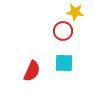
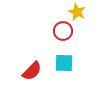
yellow star: moved 2 px right; rotated 18 degrees clockwise
red semicircle: rotated 20 degrees clockwise
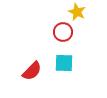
red circle: moved 1 px down
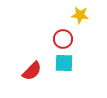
yellow star: moved 3 px right, 3 px down; rotated 18 degrees counterclockwise
red circle: moved 7 px down
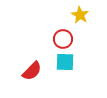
yellow star: rotated 24 degrees clockwise
cyan square: moved 1 px right, 1 px up
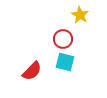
cyan square: rotated 12 degrees clockwise
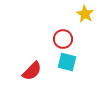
yellow star: moved 5 px right, 1 px up
cyan square: moved 2 px right
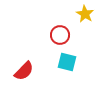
red circle: moved 3 px left, 4 px up
red semicircle: moved 8 px left
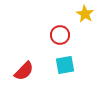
cyan square: moved 2 px left, 3 px down; rotated 24 degrees counterclockwise
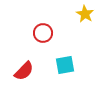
red circle: moved 17 px left, 2 px up
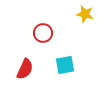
yellow star: rotated 18 degrees counterclockwise
red semicircle: moved 1 px right, 2 px up; rotated 20 degrees counterclockwise
